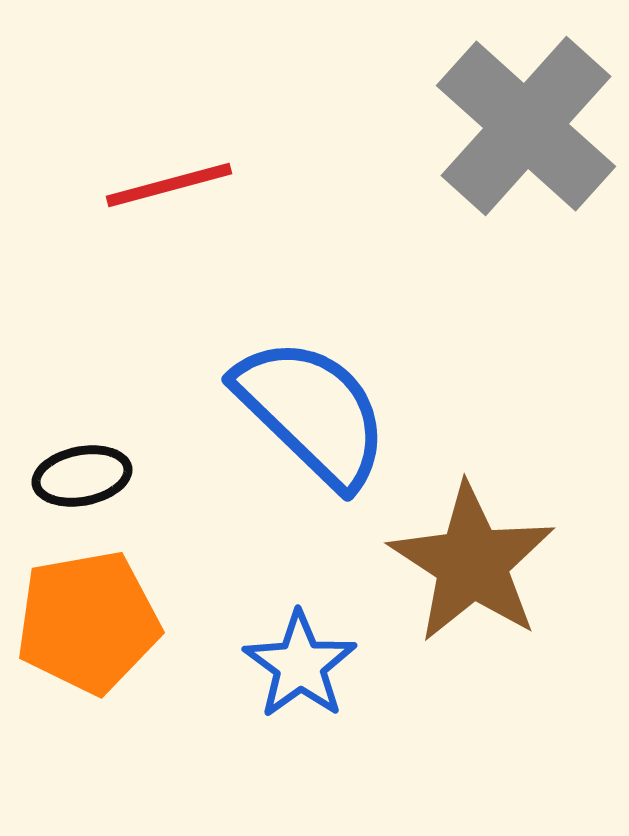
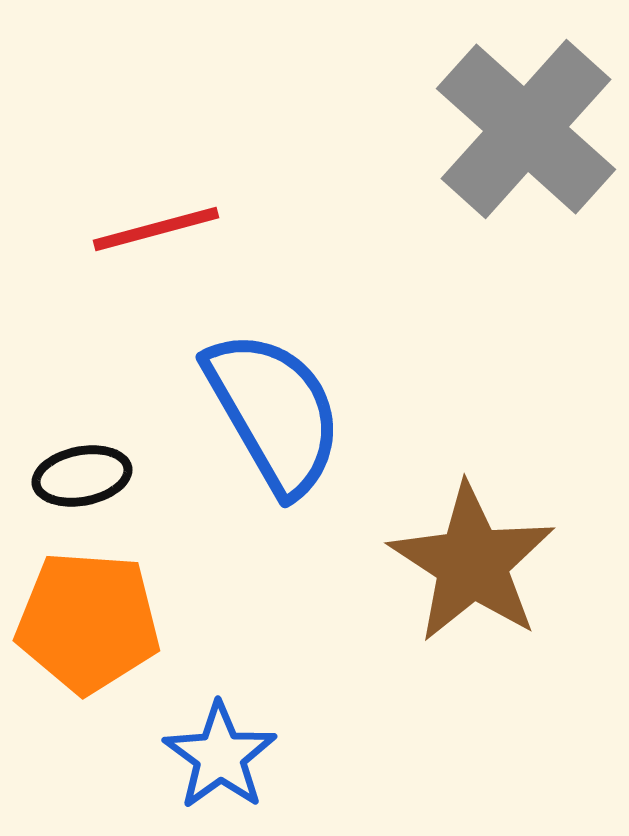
gray cross: moved 3 px down
red line: moved 13 px left, 44 px down
blue semicircle: moved 38 px left; rotated 16 degrees clockwise
orange pentagon: rotated 14 degrees clockwise
blue star: moved 80 px left, 91 px down
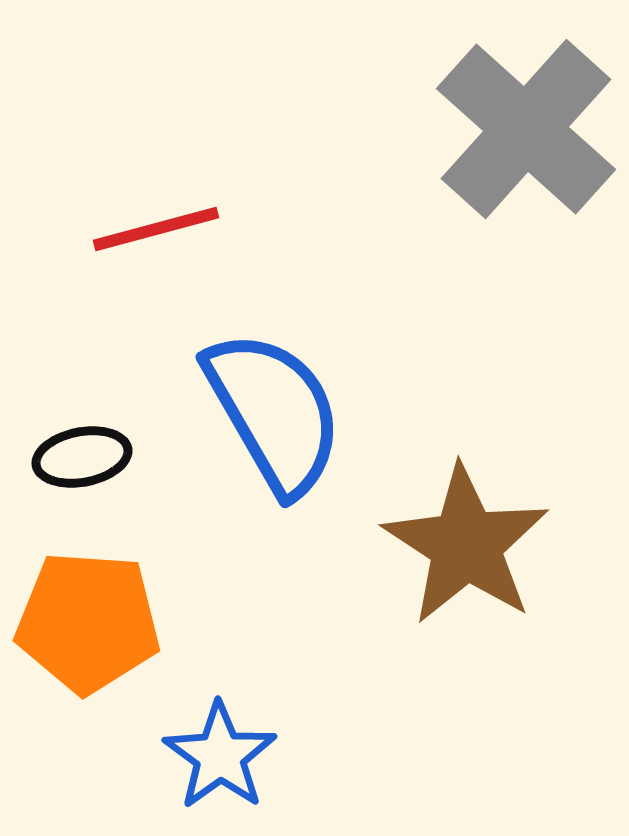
black ellipse: moved 19 px up
brown star: moved 6 px left, 18 px up
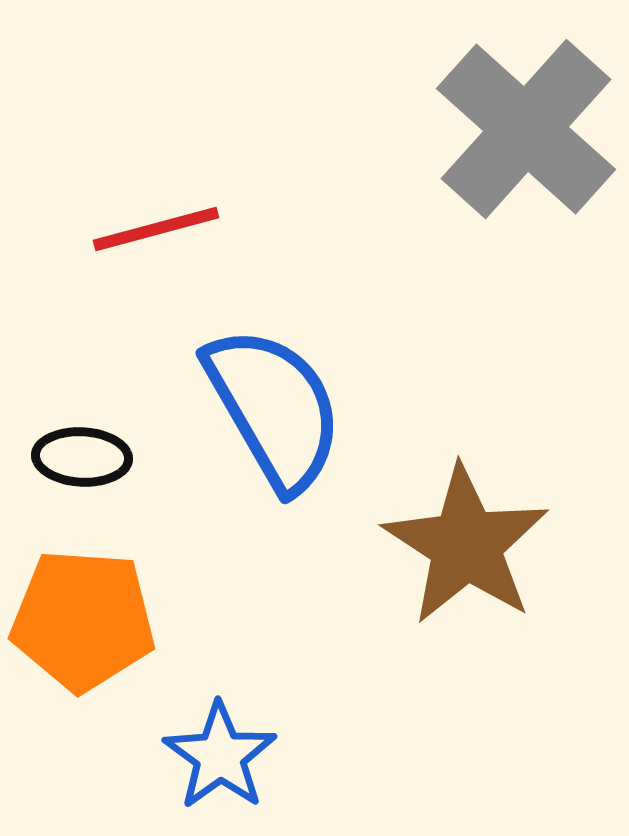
blue semicircle: moved 4 px up
black ellipse: rotated 14 degrees clockwise
orange pentagon: moved 5 px left, 2 px up
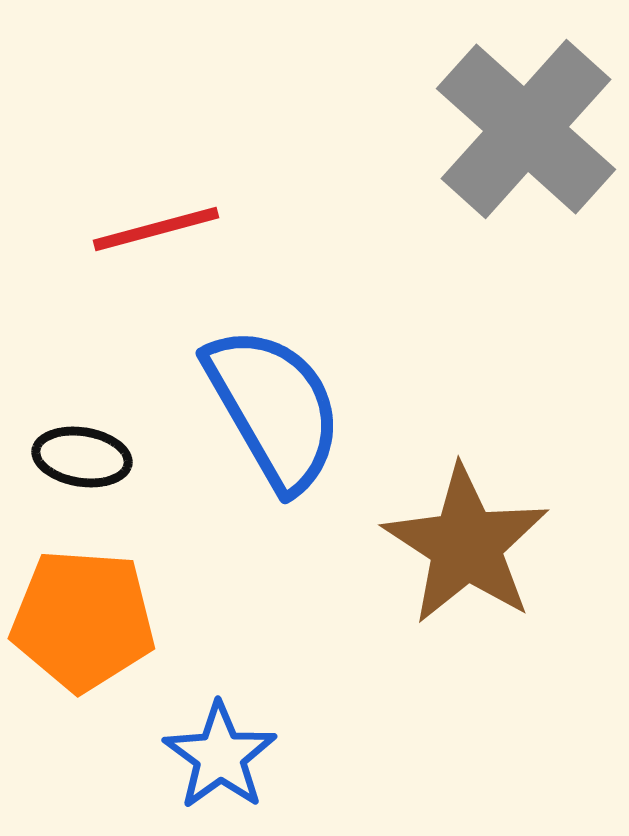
black ellipse: rotated 6 degrees clockwise
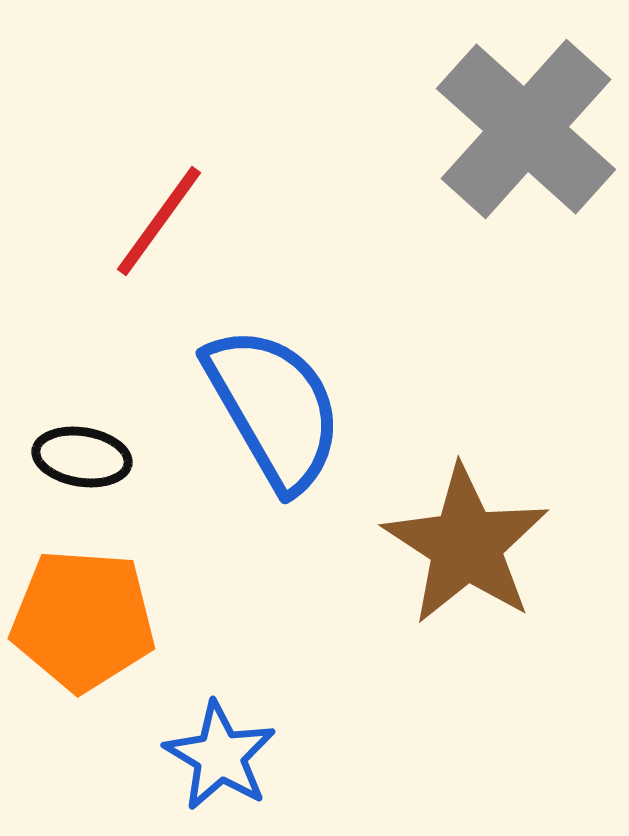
red line: moved 3 px right, 8 px up; rotated 39 degrees counterclockwise
blue star: rotated 5 degrees counterclockwise
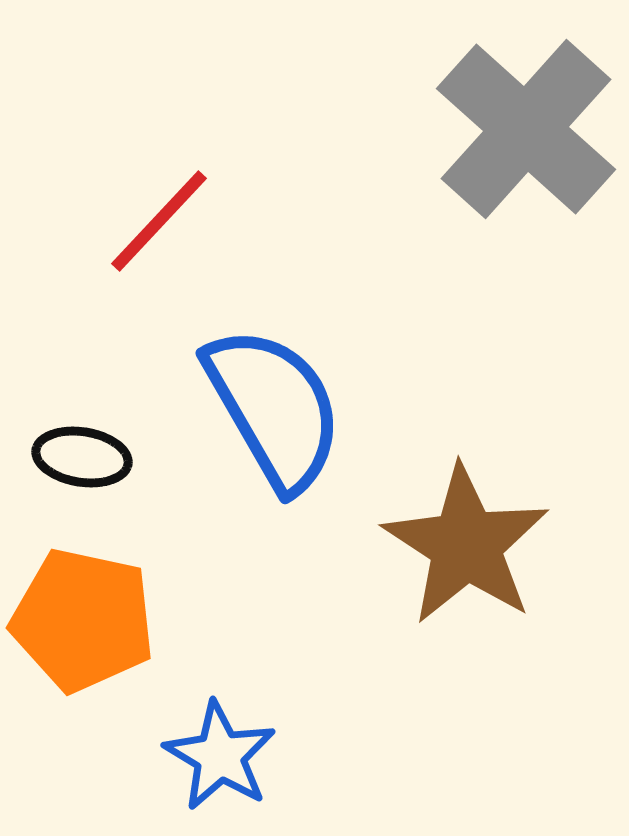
red line: rotated 7 degrees clockwise
orange pentagon: rotated 8 degrees clockwise
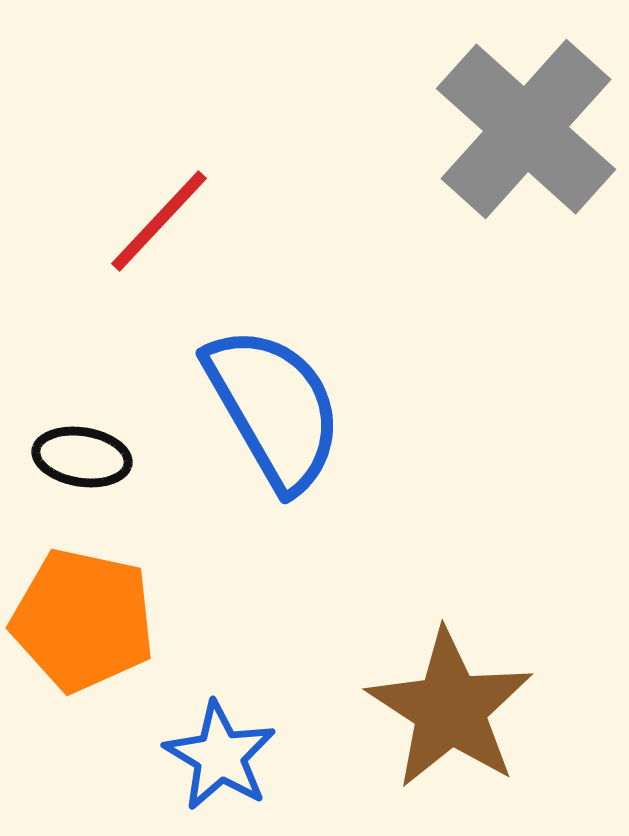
brown star: moved 16 px left, 164 px down
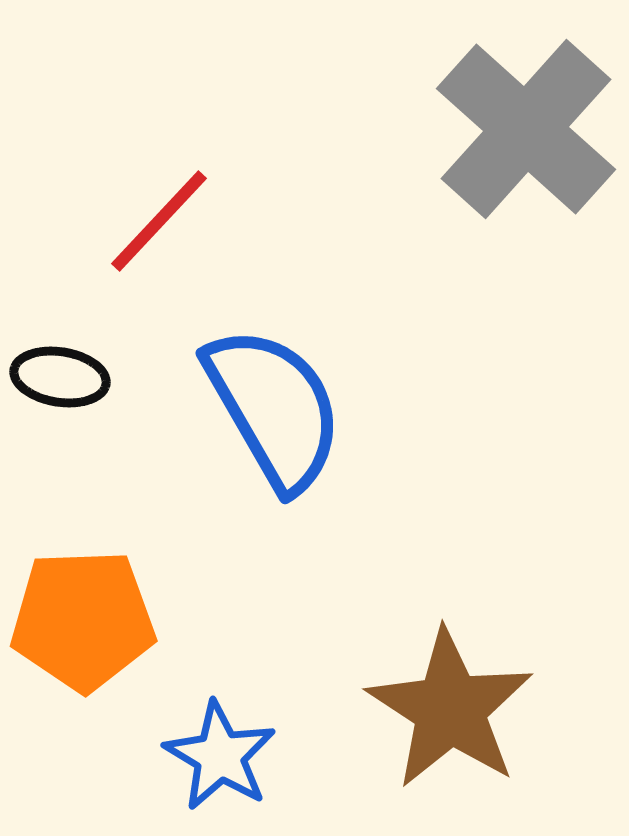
black ellipse: moved 22 px left, 80 px up
orange pentagon: rotated 14 degrees counterclockwise
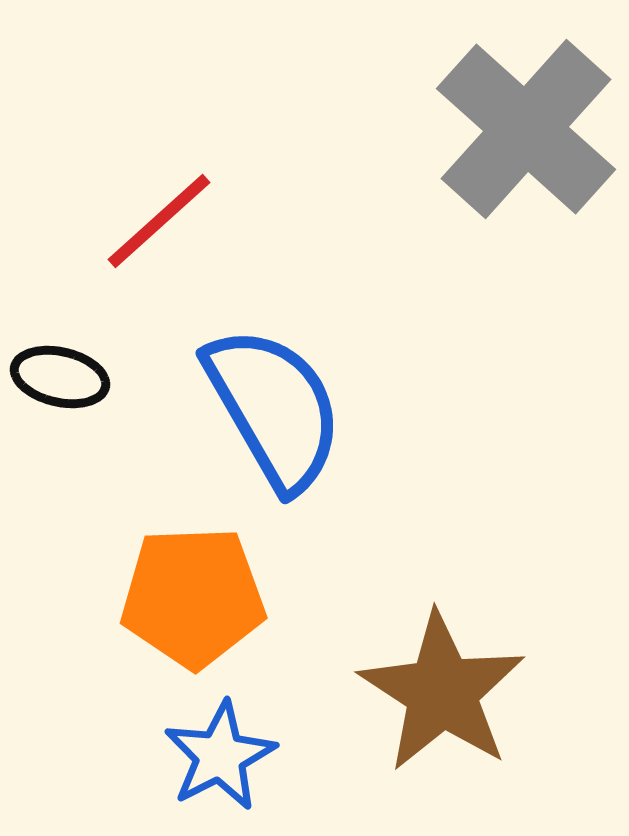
red line: rotated 5 degrees clockwise
black ellipse: rotated 4 degrees clockwise
orange pentagon: moved 110 px right, 23 px up
brown star: moved 8 px left, 17 px up
blue star: rotated 14 degrees clockwise
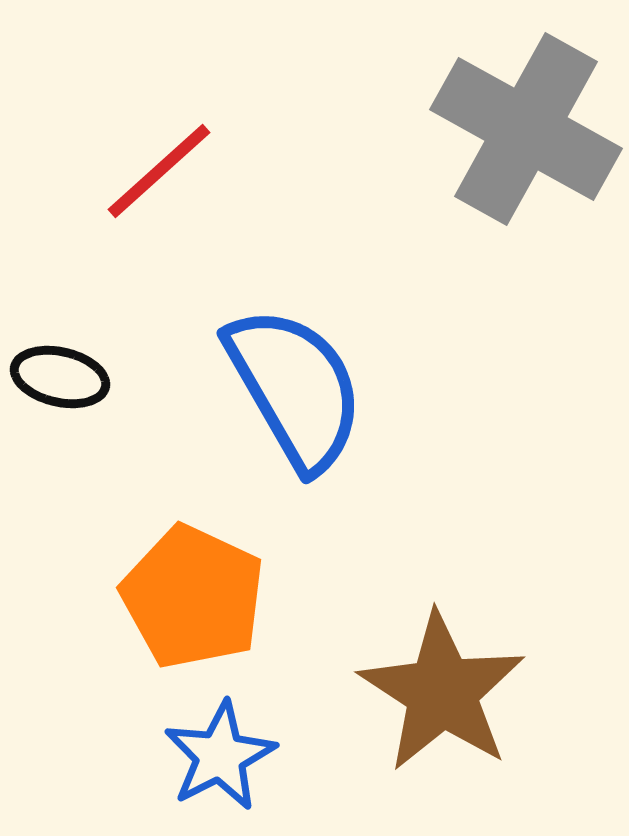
gray cross: rotated 13 degrees counterclockwise
red line: moved 50 px up
blue semicircle: moved 21 px right, 20 px up
orange pentagon: rotated 27 degrees clockwise
